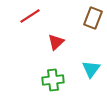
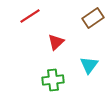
brown rectangle: rotated 35 degrees clockwise
cyan triangle: moved 2 px left, 4 px up
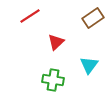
green cross: rotated 15 degrees clockwise
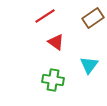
red line: moved 15 px right
red triangle: rotated 42 degrees counterclockwise
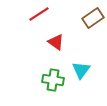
red line: moved 6 px left, 2 px up
cyan triangle: moved 8 px left, 5 px down
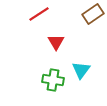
brown rectangle: moved 4 px up
red triangle: rotated 24 degrees clockwise
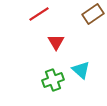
cyan triangle: rotated 24 degrees counterclockwise
green cross: rotated 30 degrees counterclockwise
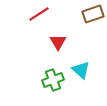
brown rectangle: rotated 15 degrees clockwise
red triangle: moved 2 px right
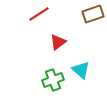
red triangle: rotated 24 degrees clockwise
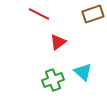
red line: rotated 60 degrees clockwise
cyan triangle: moved 2 px right, 2 px down
